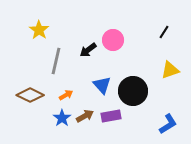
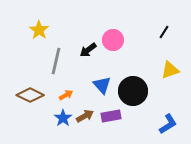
blue star: moved 1 px right
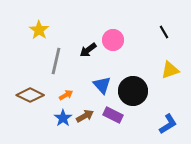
black line: rotated 64 degrees counterclockwise
purple rectangle: moved 2 px right, 1 px up; rotated 36 degrees clockwise
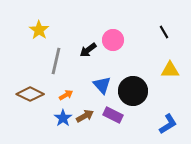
yellow triangle: rotated 18 degrees clockwise
brown diamond: moved 1 px up
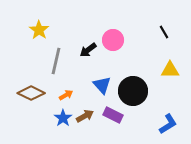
brown diamond: moved 1 px right, 1 px up
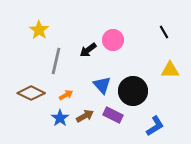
blue star: moved 3 px left
blue L-shape: moved 13 px left, 2 px down
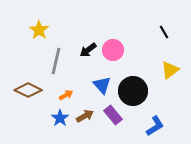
pink circle: moved 10 px down
yellow triangle: rotated 36 degrees counterclockwise
brown diamond: moved 3 px left, 3 px up
purple rectangle: rotated 24 degrees clockwise
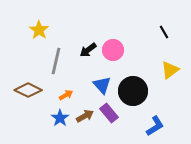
purple rectangle: moved 4 px left, 2 px up
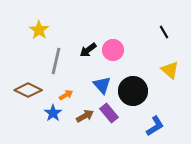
yellow triangle: rotated 42 degrees counterclockwise
blue star: moved 7 px left, 5 px up
